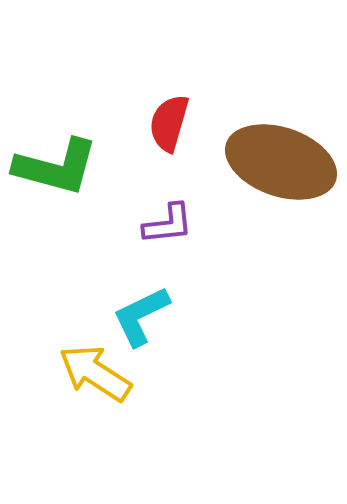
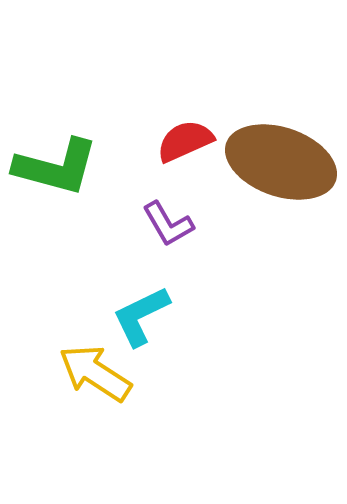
red semicircle: moved 16 px right, 18 px down; rotated 50 degrees clockwise
purple L-shape: rotated 66 degrees clockwise
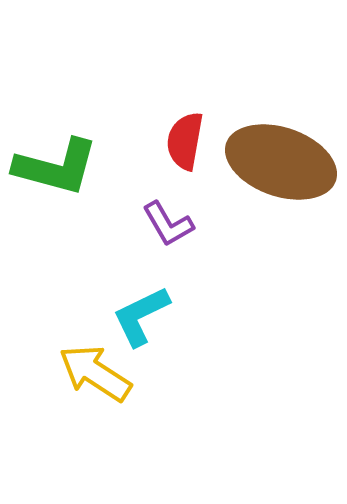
red semicircle: rotated 56 degrees counterclockwise
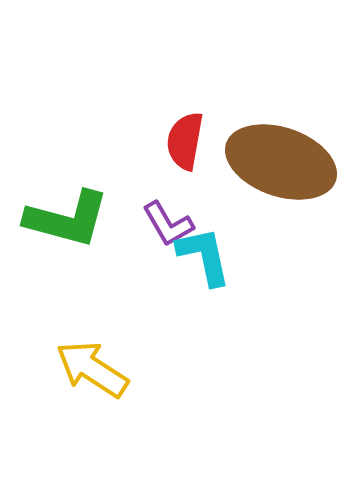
green L-shape: moved 11 px right, 52 px down
cyan L-shape: moved 63 px right, 60 px up; rotated 104 degrees clockwise
yellow arrow: moved 3 px left, 4 px up
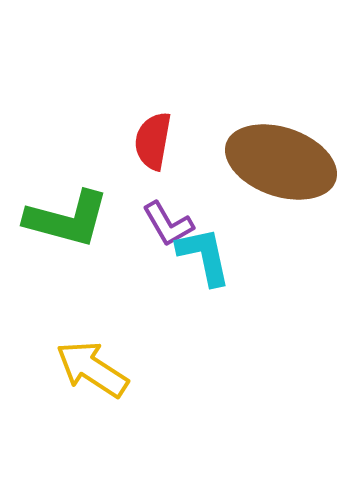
red semicircle: moved 32 px left
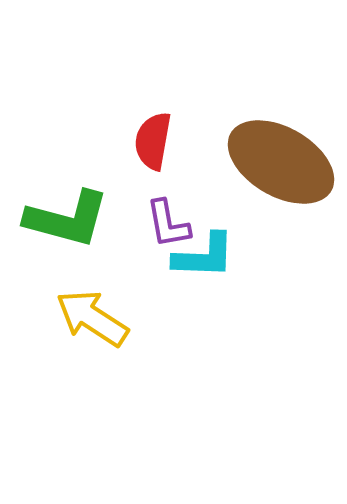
brown ellipse: rotated 11 degrees clockwise
purple L-shape: rotated 20 degrees clockwise
cyan L-shape: rotated 104 degrees clockwise
yellow arrow: moved 51 px up
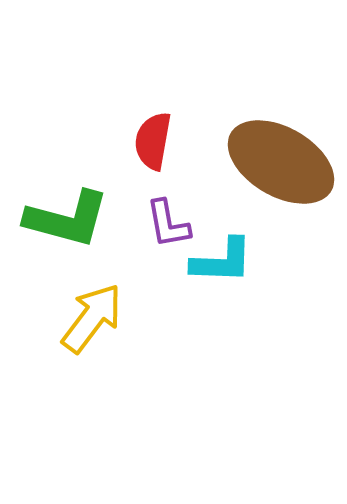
cyan L-shape: moved 18 px right, 5 px down
yellow arrow: rotated 94 degrees clockwise
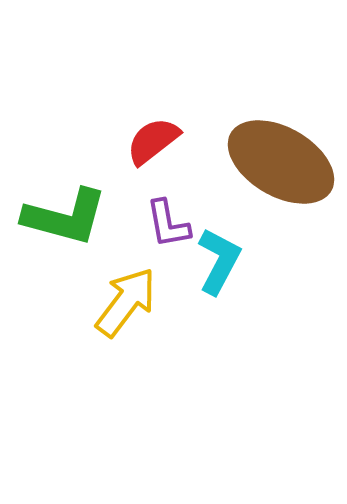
red semicircle: rotated 42 degrees clockwise
green L-shape: moved 2 px left, 2 px up
cyan L-shape: moved 3 px left; rotated 64 degrees counterclockwise
yellow arrow: moved 34 px right, 16 px up
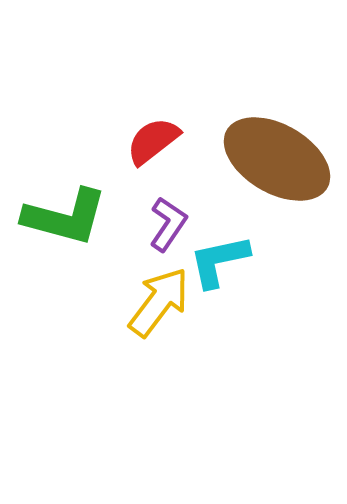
brown ellipse: moved 4 px left, 3 px up
purple L-shape: rotated 136 degrees counterclockwise
cyan L-shape: rotated 130 degrees counterclockwise
yellow arrow: moved 33 px right
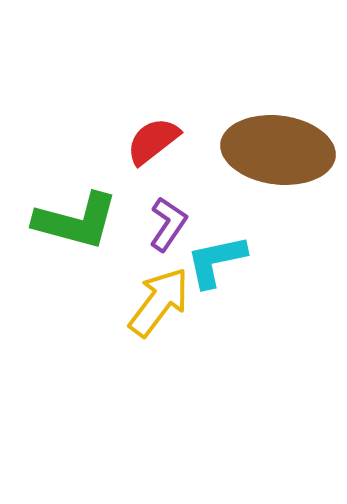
brown ellipse: moved 1 px right, 9 px up; rotated 23 degrees counterclockwise
green L-shape: moved 11 px right, 4 px down
cyan L-shape: moved 3 px left
